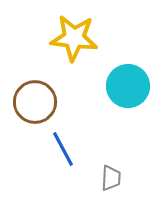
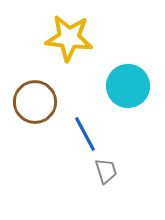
yellow star: moved 5 px left
blue line: moved 22 px right, 15 px up
gray trapezoid: moved 5 px left, 7 px up; rotated 20 degrees counterclockwise
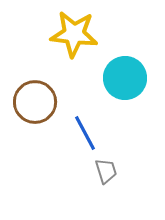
yellow star: moved 5 px right, 4 px up
cyan circle: moved 3 px left, 8 px up
blue line: moved 1 px up
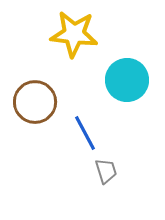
cyan circle: moved 2 px right, 2 px down
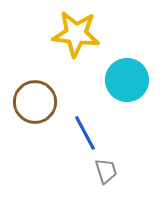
yellow star: moved 2 px right
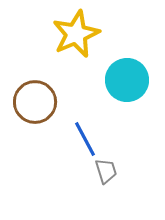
yellow star: rotated 30 degrees counterclockwise
blue line: moved 6 px down
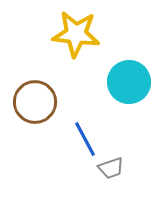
yellow star: rotated 30 degrees clockwise
cyan circle: moved 2 px right, 2 px down
gray trapezoid: moved 5 px right, 3 px up; rotated 88 degrees clockwise
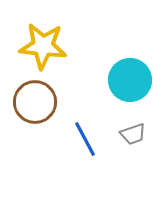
yellow star: moved 33 px left, 12 px down
cyan circle: moved 1 px right, 2 px up
gray trapezoid: moved 22 px right, 34 px up
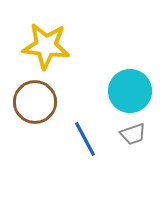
yellow star: moved 3 px right
cyan circle: moved 11 px down
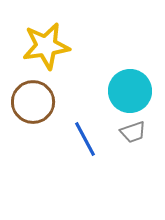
yellow star: rotated 15 degrees counterclockwise
brown circle: moved 2 px left
gray trapezoid: moved 2 px up
